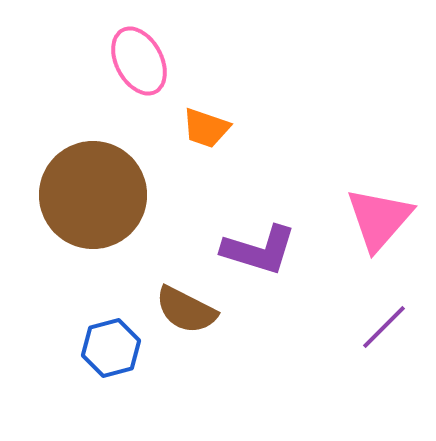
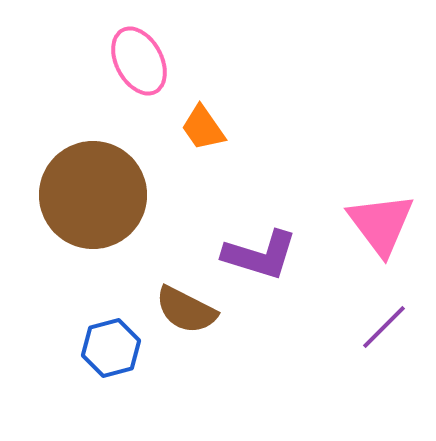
orange trapezoid: moved 3 px left; rotated 36 degrees clockwise
pink triangle: moved 2 px right, 5 px down; rotated 18 degrees counterclockwise
purple L-shape: moved 1 px right, 5 px down
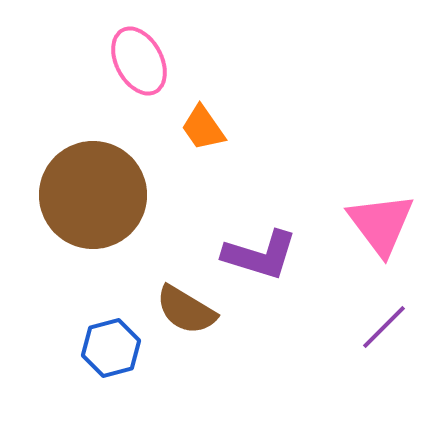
brown semicircle: rotated 4 degrees clockwise
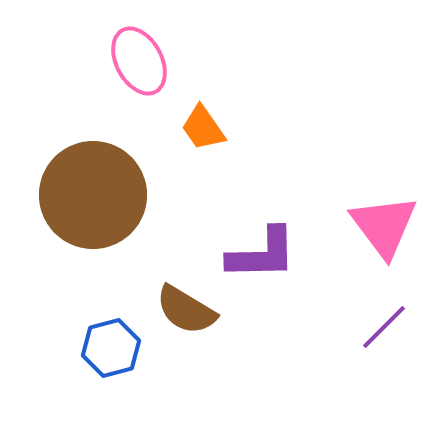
pink triangle: moved 3 px right, 2 px down
purple L-shape: moved 2 px right, 1 px up; rotated 18 degrees counterclockwise
